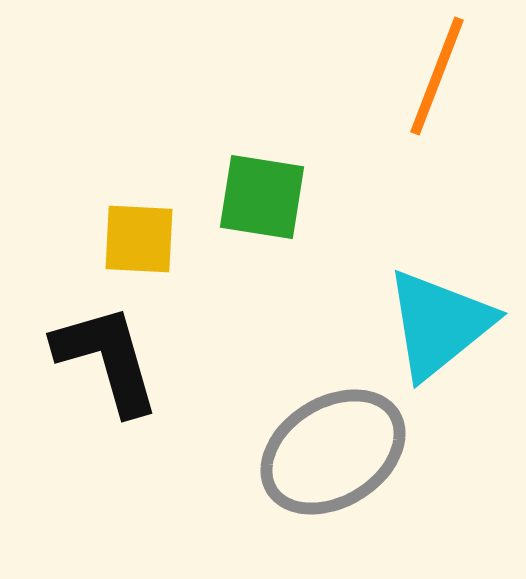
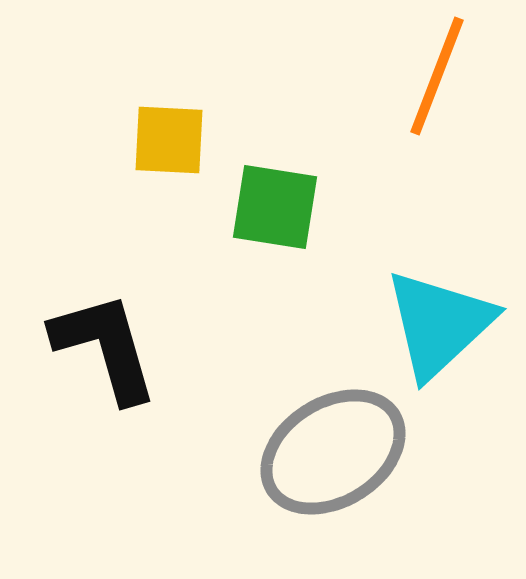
green square: moved 13 px right, 10 px down
yellow square: moved 30 px right, 99 px up
cyan triangle: rotated 4 degrees counterclockwise
black L-shape: moved 2 px left, 12 px up
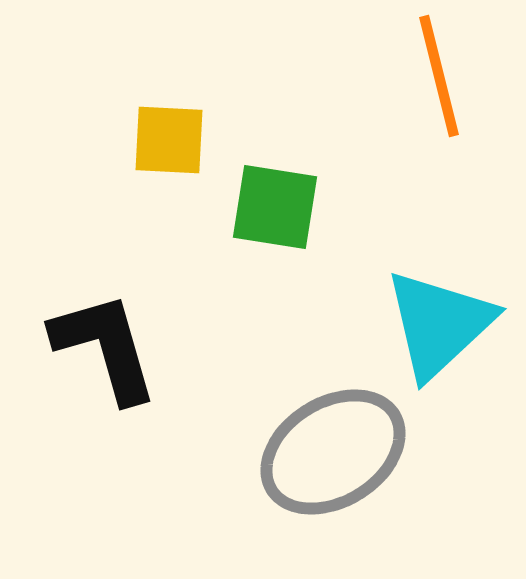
orange line: moved 2 px right; rotated 35 degrees counterclockwise
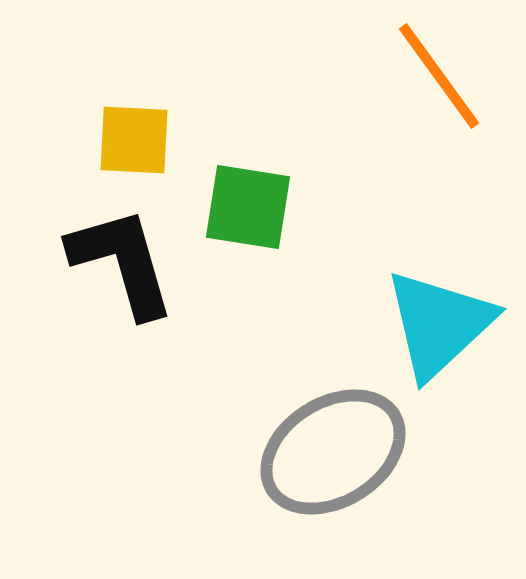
orange line: rotated 22 degrees counterclockwise
yellow square: moved 35 px left
green square: moved 27 px left
black L-shape: moved 17 px right, 85 px up
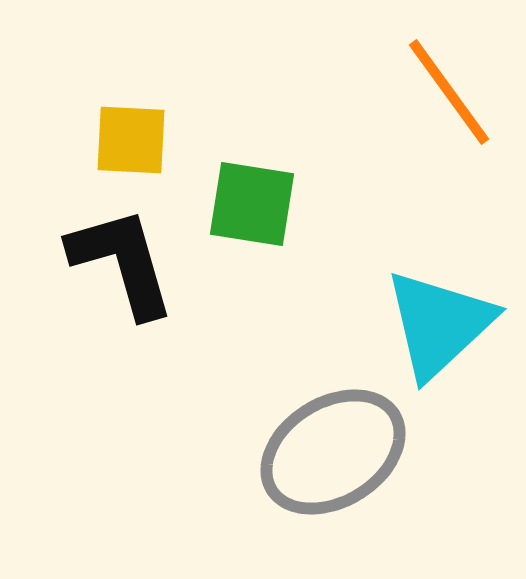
orange line: moved 10 px right, 16 px down
yellow square: moved 3 px left
green square: moved 4 px right, 3 px up
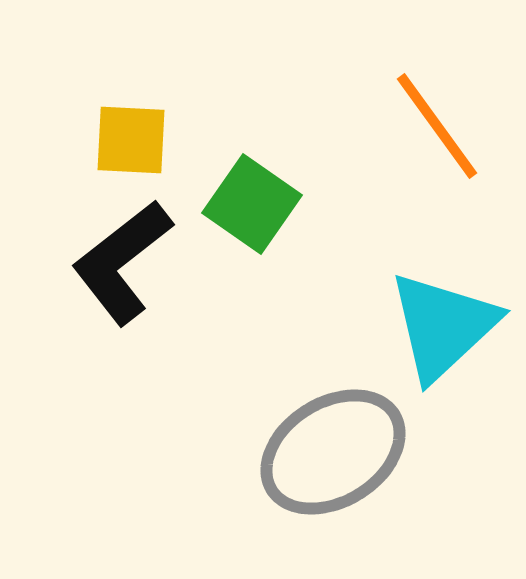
orange line: moved 12 px left, 34 px down
green square: rotated 26 degrees clockwise
black L-shape: rotated 112 degrees counterclockwise
cyan triangle: moved 4 px right, 2 px down
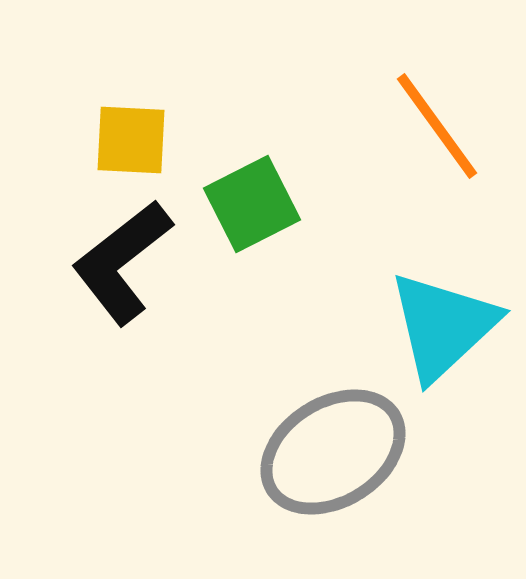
green square: rotated 28 degrees clockwise
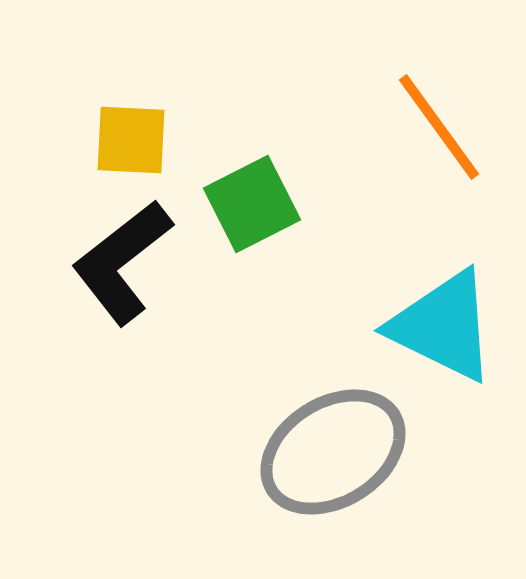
orange line: moved 2 px right, 1 px down
cyan triangle: rotated 51 degrees counterclockwise
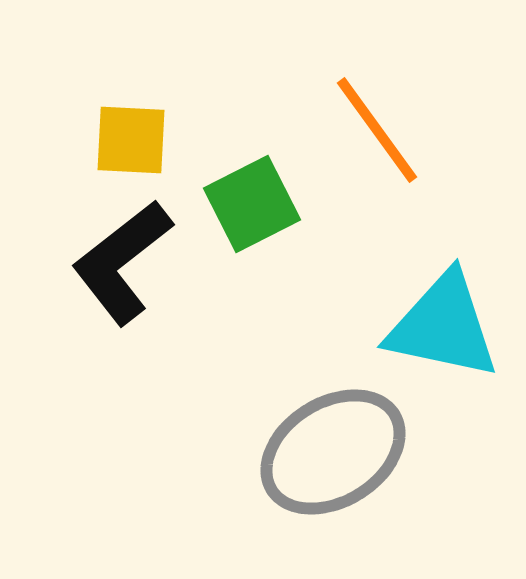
orange line: moved 62 px left, 3 px down
cyan triangle: rotated 14 degrees counterclockwise
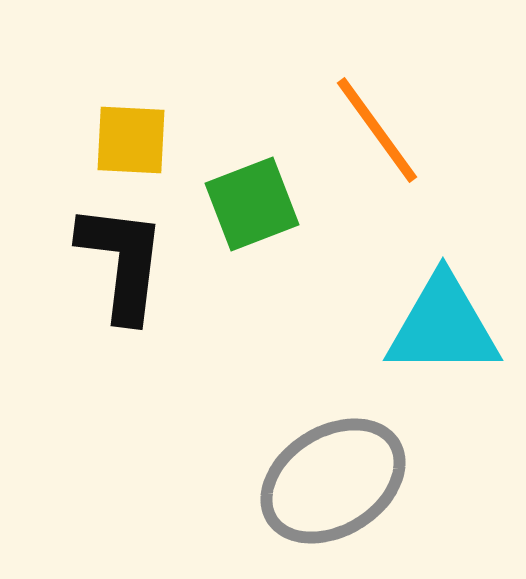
green square: rotated 6 degrees clockwise
black L-shape: rotated 135 degrees clockwise
cyan triangle: rotated 12 degrees counterclockwise
gray ellipse: moved 29 px down
